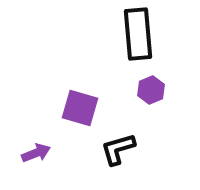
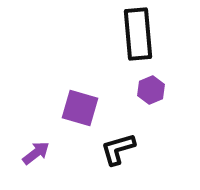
purple arrow: rotated 16 degrees counterclockwise
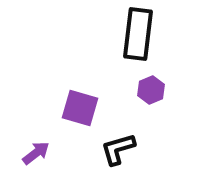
black rectangle: rotated 12 degrees clockwise
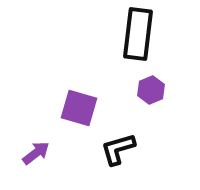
purple square: moved 1 px left
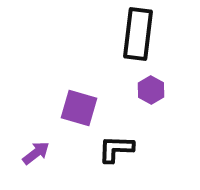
purple hexagon: rotated 8 degrees counterclockwise
black L-shape: moved 2 px left; rotated 18 degrees clockwise
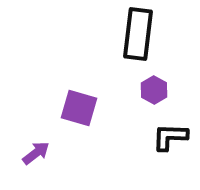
purple hexagon: moved 3 px right
black L-shape: moved 54 px right, 12 px up
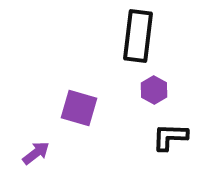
black rectangle: moved 2 px down
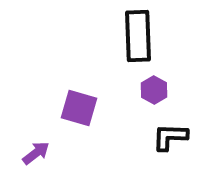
black rectangle: rotated 9 degrees counterclockwise
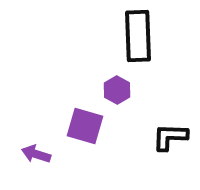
purple hexagon: moved 37 px left
purple square: moved 6 px right, 18 px down
purple arrow: moved 1 px down; rotated 124 degrees counterclockwise
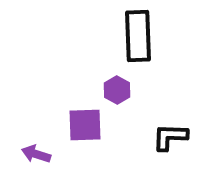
purple square: moved 1 px up; rotated 18 degrees counterclockwise
